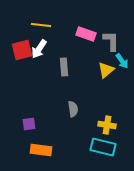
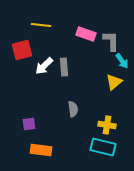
white arrow: moved 5 px right, 17 px down; rotated 12 degrees clockwise
yellow triangle: moved 8 px right, 12 px down
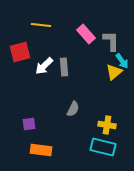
pink rectangle: rotated 30 degrees clockwise
red square: moved 2 px left, 2 px down
yellow triangle: moved 10 px up
gray semicircle: rotated 35 degrees clockwise
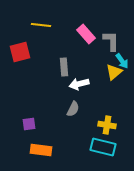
white arrow: moved 35 px right, 18 px down; rotated 30 degrees clockwise
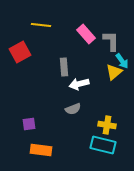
red square: rotated 15 degrees counterclockwise
gray semicircle: rotated 42 degrees clockwise
cyan rectangle: moved 2 px up
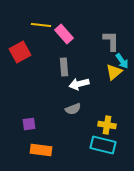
pink rectangle: moved 22 px left
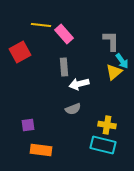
purple square: moved 1 px left, 1 px down
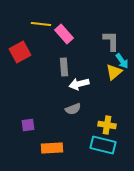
yellow line: moved 1 px up
orange rectangle: moved 11 px right, 2 px up; rotated 10 degrees counterclockwise
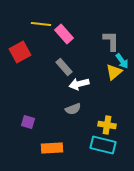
gray rectangle: rotated 36 degrees counterclockwise
purple square: moved 3 px up; rotated 24 degrees clockwise
